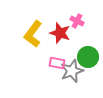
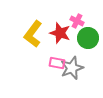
green circle: moved 19 px up
gray star: moved 3 px up
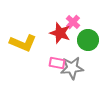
pink cross: moved 4 px left, 1 px down; rotated 16 degrees clockwise
yellow L-shape: moved 10 px left, 9 px down; rotated 104 degrees counterclockwise
green circle: moved 2 px down
gray star: rotated 15 degrees clockwise
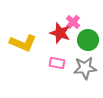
gray star: moved 13 px right
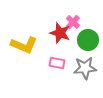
yellow L-shape: moved 1 px right, 2 px down
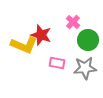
red star: moved 19 px left, 2 px down
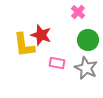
pink cross: moved 5 px right, 10 px up
yellow L-shape: rotated 60 degrees clockwise
gray star: moved 1 px right; rotated 30 degrees clockwise
